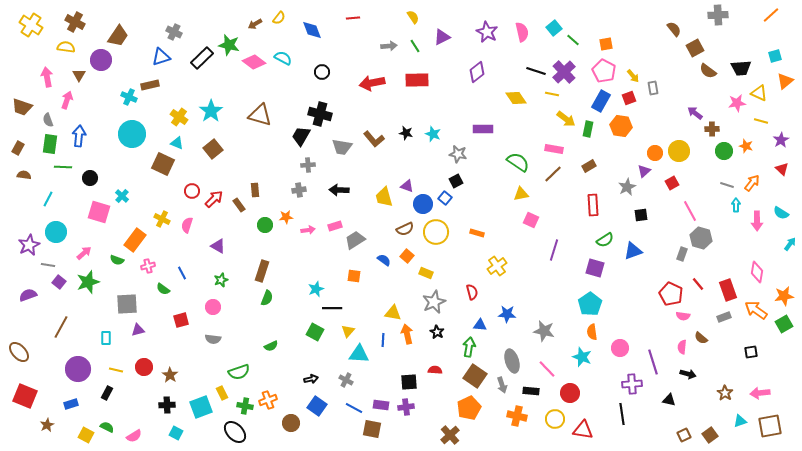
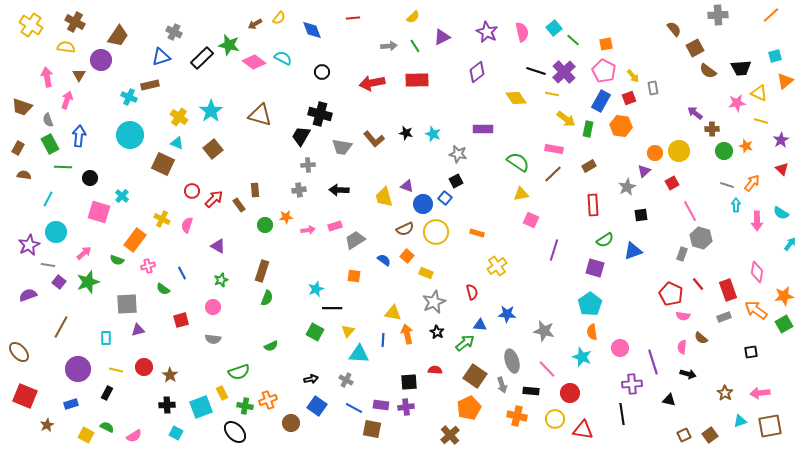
yellow semicircle at (413, 17): rotated 80 degrees clockwise
cyan circle at (132, 134): moved 2 px left, 1 px down
green rectangle at (50, 144): rotated 36 degrees counterclockwise
green arrow at (469, 347): moved 4 px left, 4 px up; rotated 42 degrees clockwise
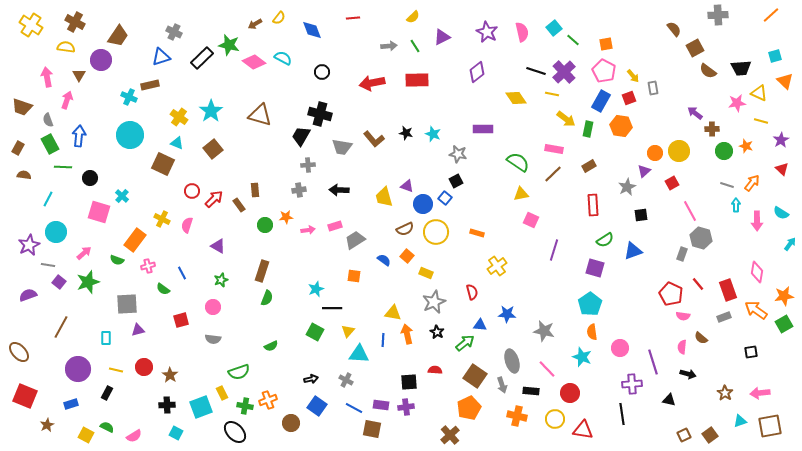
orange triangle at (785, 81): rotated 36 degrees counterclockwise
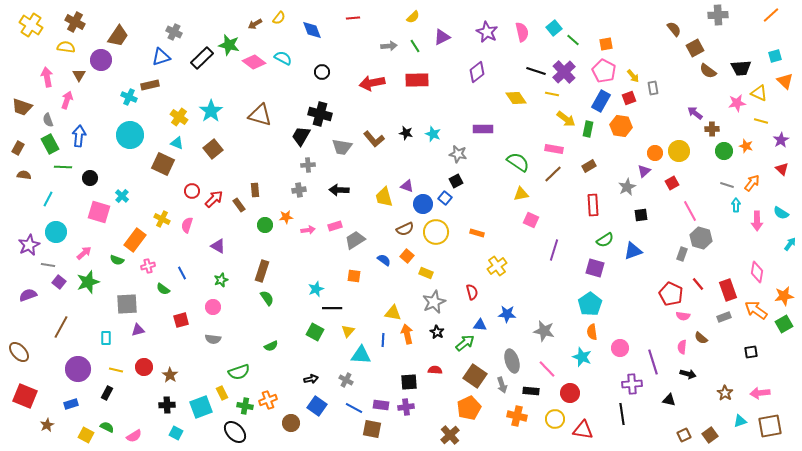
green semicircle at (267, 298): rotated 56 degrees counterclockwise
cyan triangle at (359, 354): moved 2 px right, 1 px down
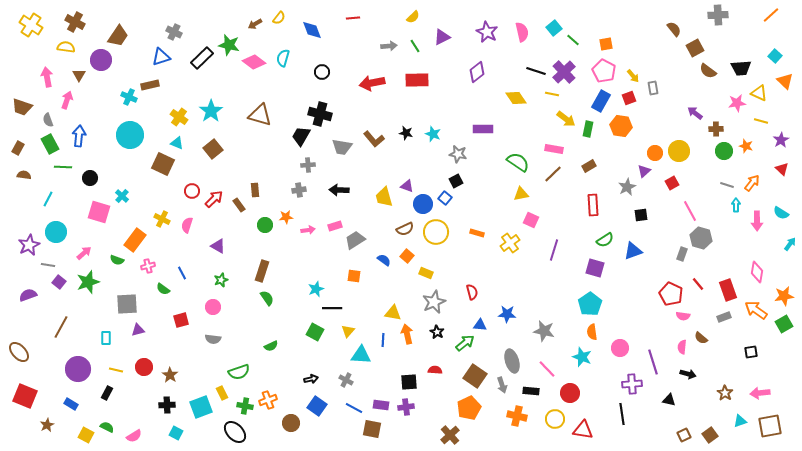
cyan square at (775, 56): rotated 32 degrees counterclockwise
cyan semicircle at (283, 58): rotated 102 degrees counterclockwise
brown cross at (712, 129): moved 4 px right
yellow cross at (497, 266): moved 13 px right, 23 px up
blue rectangle at (71, 404): rotated 48 degrees clockwise
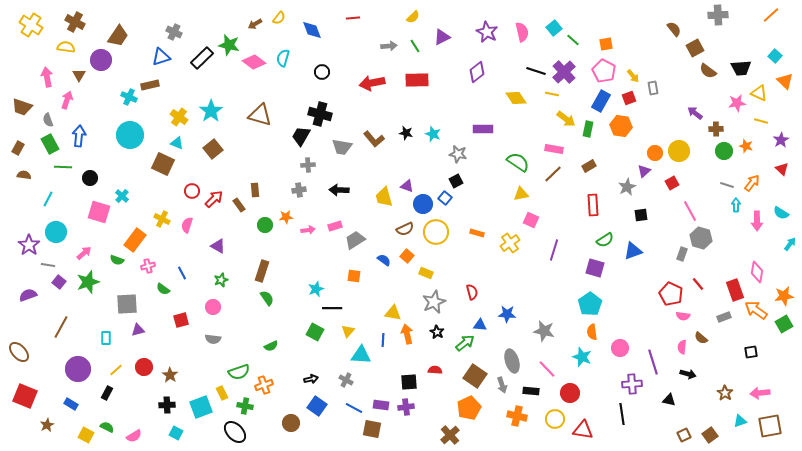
purple star at (29, 245): rotated 10 degrees counterclockwise
red rectangle at (728, 290): moved 7 px right
yellow line at (116, 370): rotated 56 degrees counterclockwise
orange cross at (268, 400): moved 4 px left, 15 px up
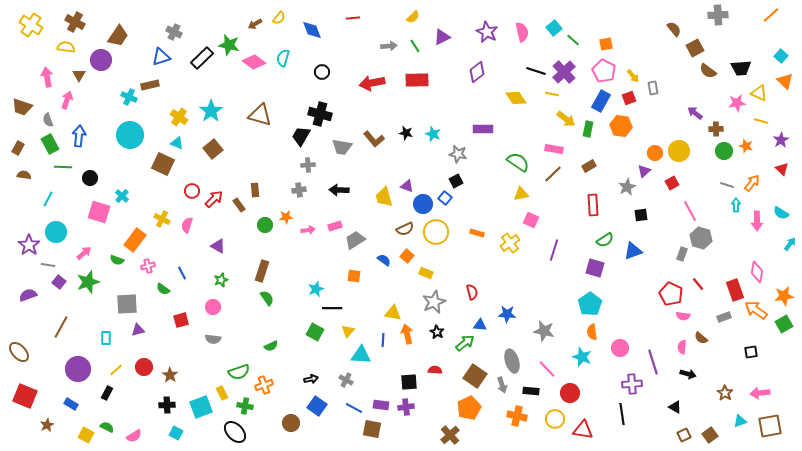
cyan square at (775, 56): moved 6 px right
black triangle at (669, 400): moved 6 px right, 7 px down; rotated 16 degrees clockwise
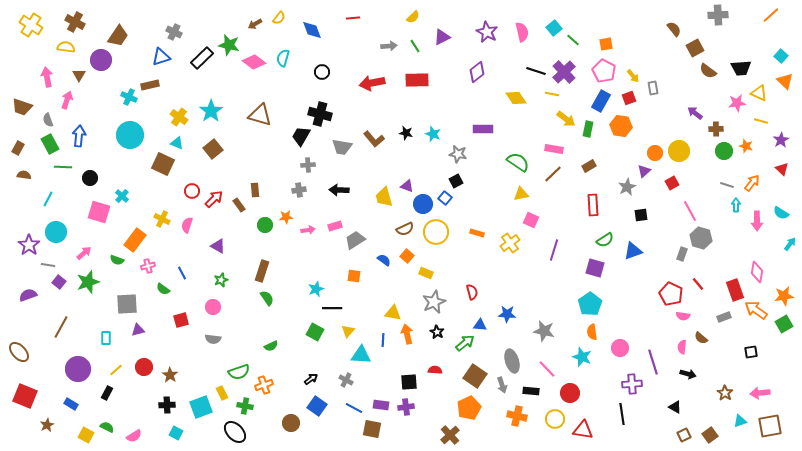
black arrow at (311, 379): rotated 24 degrees counterclockwise
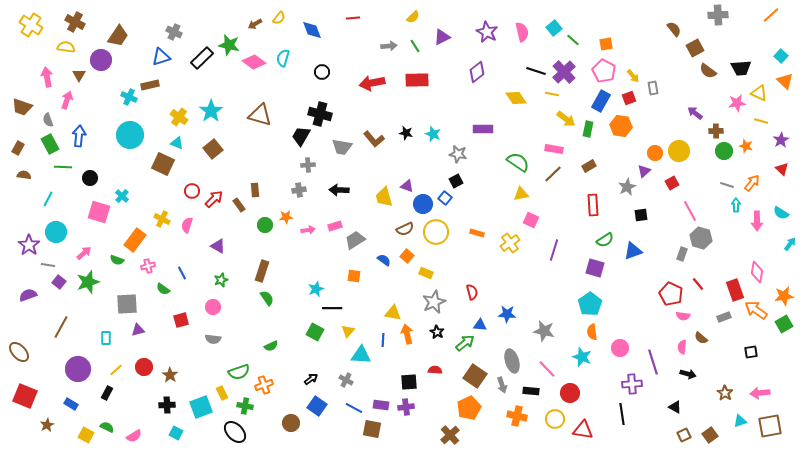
brown cross at (716, 129): moved 2 px down
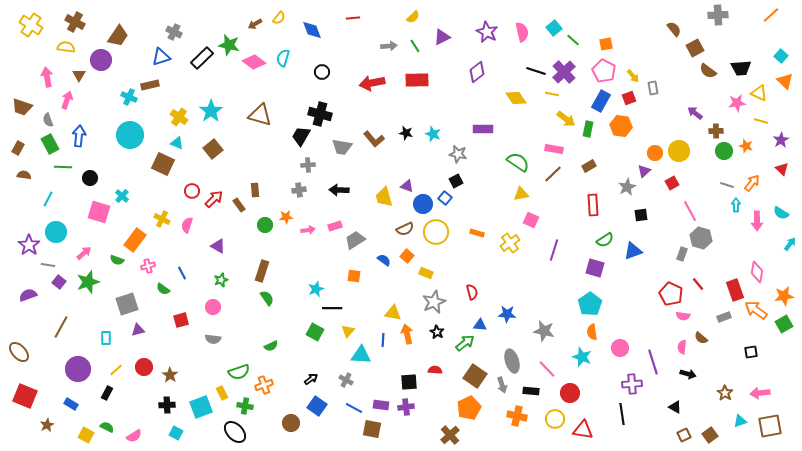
gray square at (127, 304): rotated 15 degrees counterclockwise
